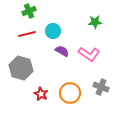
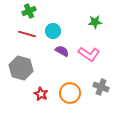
red line: rotated 30 degrees clockwise
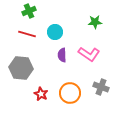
cyan circle: moved 2 px right, 1 px down
purple semicircle: moved 4 px down; rotated 120 degrees counterclockwise
gray hexagon: rotated 10 degrees counterclockwise
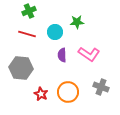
green star: moved 18 px left
orange circle: moved 2 px left, 1 px up
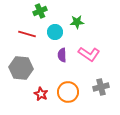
green cross: moved 11 px right
gray cross: rotated 35 degrees counterclockwise
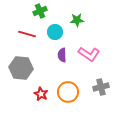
green star: moved 2 px up
